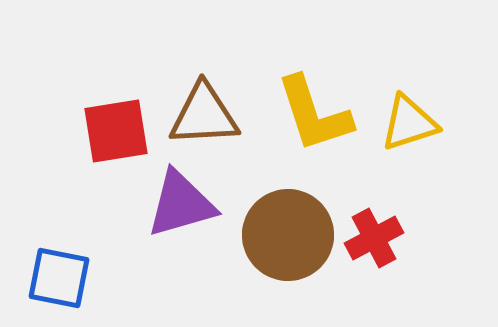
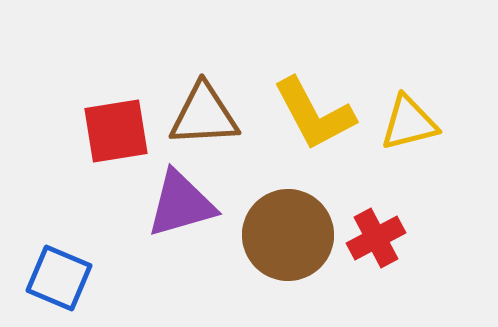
yellow L-shape: rotated 10 degrees counterclockwise
yellow triangle: rotated 4 degrees clockwise
red cross: moved 2 px right
blue square: rotated 12 degrees clockwise
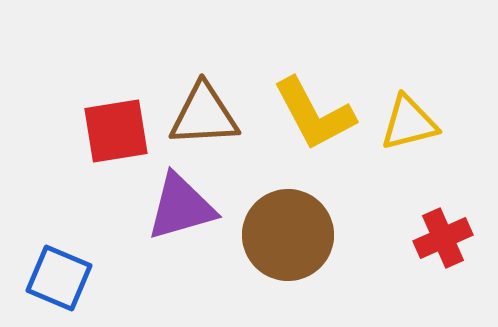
purple triangle: moved 3 px down
red cross: moved 67 px right; rotated 4 degrees clockwise
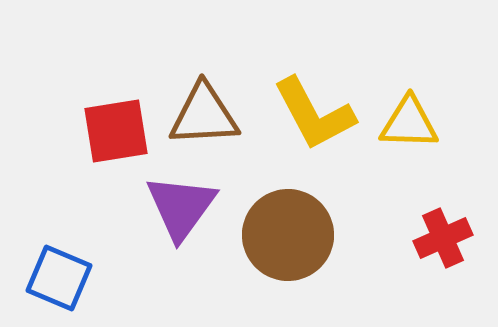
yellow triangle: rotated 16 degrees clockwise
purple triangle: rotated 38 degrees counterclockwise
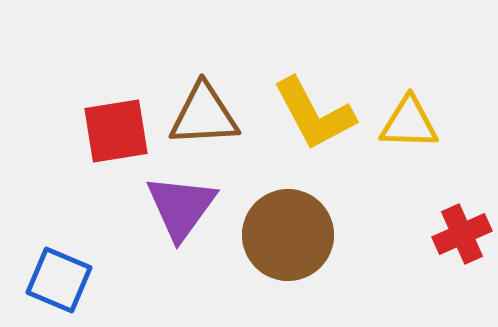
red cross: moved 19 px right, 4 px up
blue square: moved 2 px down
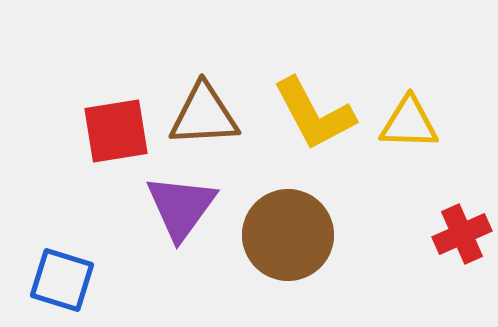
blue square: moved 3 px right; rotated 6 degrees counterclockwise
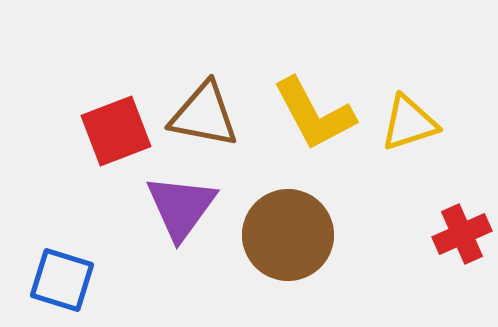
brown triangle: rotated 14 degrees clockwise
yellow triangle: rotated 20 degrees counterclockwise
red square: rotated 12 degrees counterclockwise
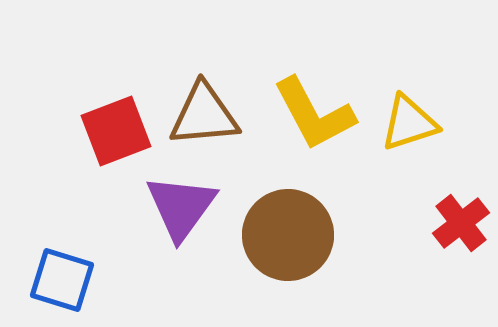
brown triangle: rotated 16 degrees counterclockwise
red cross: moved 1 px left, 11 px up; rotated 14 degrees counterclockwise
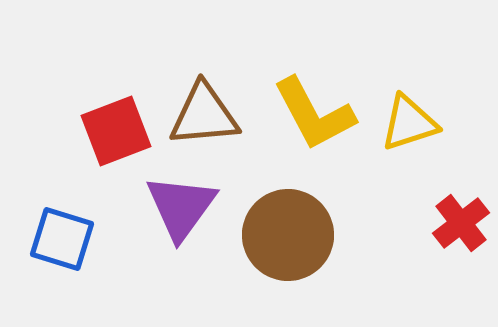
blue square: moved 41 px up
